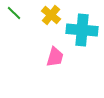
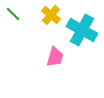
green line: moved 1 px left, 1 px down
cyan cross: rotated 24 degrees clockwise
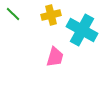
yellow cross: rotated 36 degrees clockwise
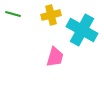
green line: rotated 28 degrees counterclockwise
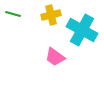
pink trapezoid: rotated 110 degrees clockwise
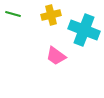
cyan cross: moved 2 px right; rotated 8 degrees counterclockwise
pink trapezoid: moved 1 px right, 1 px up
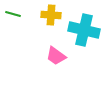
yellow cross: rotated 18 degrees clockwise
cyan cross: rotated 8 degrees counterclockwise
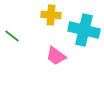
green line: moved 1 px left, 22 px down; rotated 21 degrees clockwise
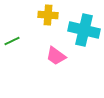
yellow cross: moved 3 px left
green line: moved 5 px down; rotated 63 degrees counterclockwise
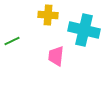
pink trapezoid: rotated 60 degrees clockwise
